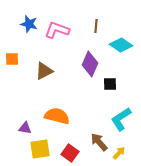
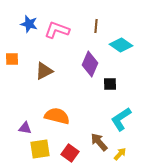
yellow arrow: moved 1 px right, 1 px down
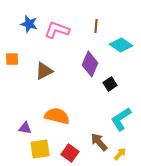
black square: rotated 32 degrees counterclockwise
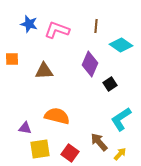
brown triangle: rotated 24 degrees clockwise
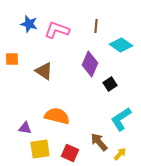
brown triangle: rotated 36 degrees clockwise
red square: rotated 12 degrees counterclockwise
